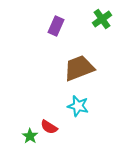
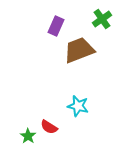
brown trapezoid: moved 18 px up
green star: moved 2 px left
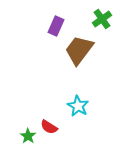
brown trapezoid: rotated 32 degrees counterclockwise
cyan star: rotated 15 degrees clockwise
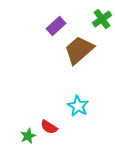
purple rectangle: rotated 24 degrees clockwise
brown trapezoid: rotated 12 degrees clockwise
green star: rotated 14 degrees clockwise
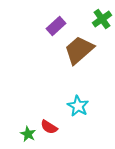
green star: moved 2 px up; rotated 21 degrees counterclockwise
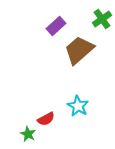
red semicircle: moved 3 px left, 8 px up; rotated 60 degrees counterclockwise
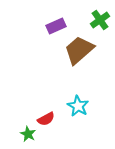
green cross: moved 2 px left, 1 px down
purple rectangle: rotated 18 degrees clockwise
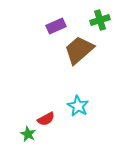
green cross: rotated 18 degrees clockwise
